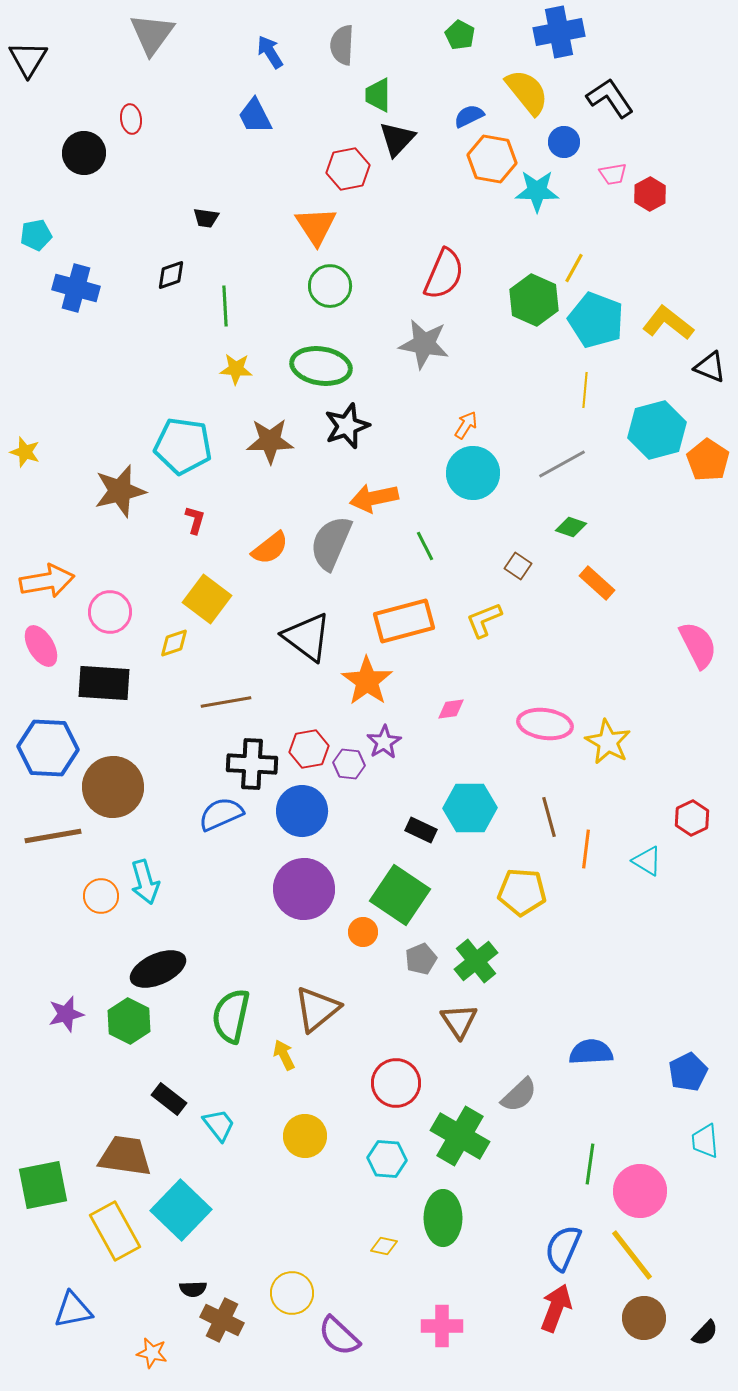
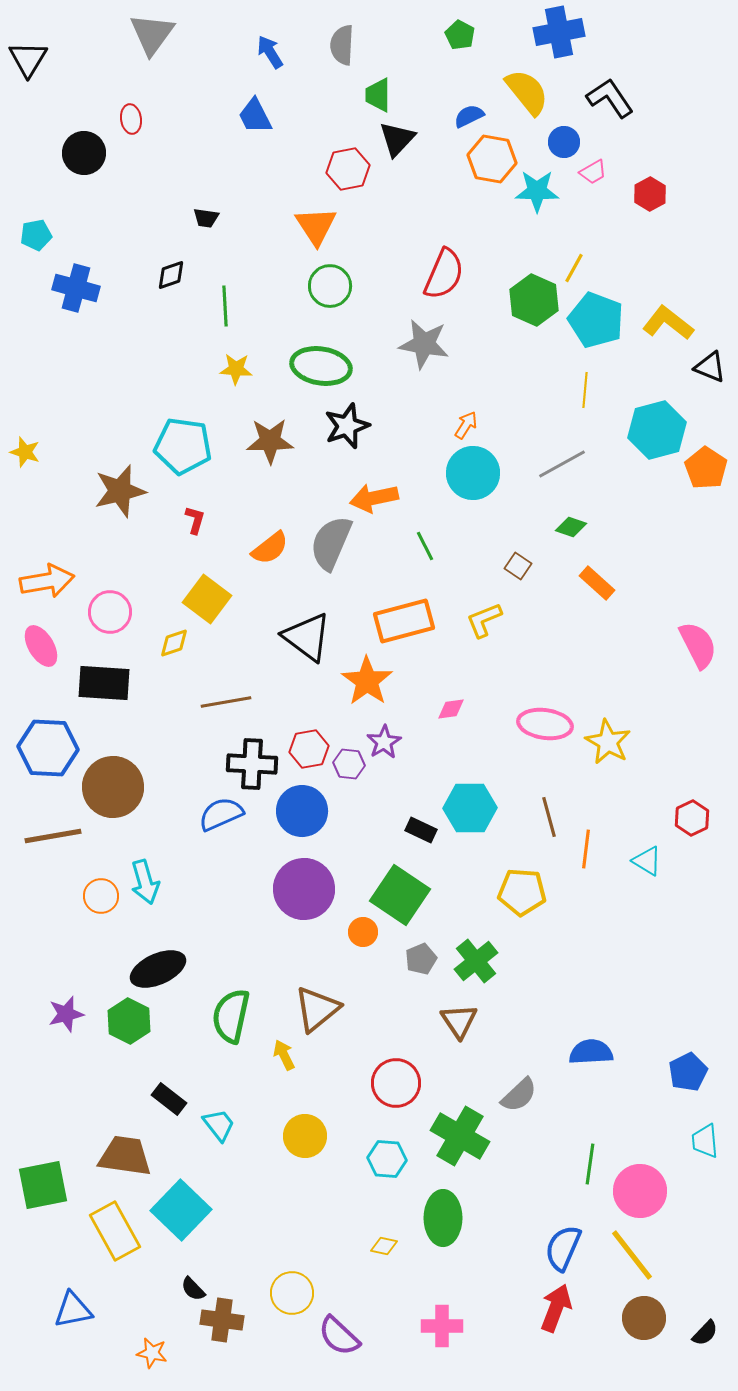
pink trapezoid at (613, 174): moved 20 px left, 2 px up; rotated 20 degrees counterclockwise
orange pentagon at (708, 460): moved 2 px left, 8 px down
black semicircle at (193, 1289): rotated 48 degrees clockwise
brown cross at (222, 1320): rotated 18 degrees counterclockwise
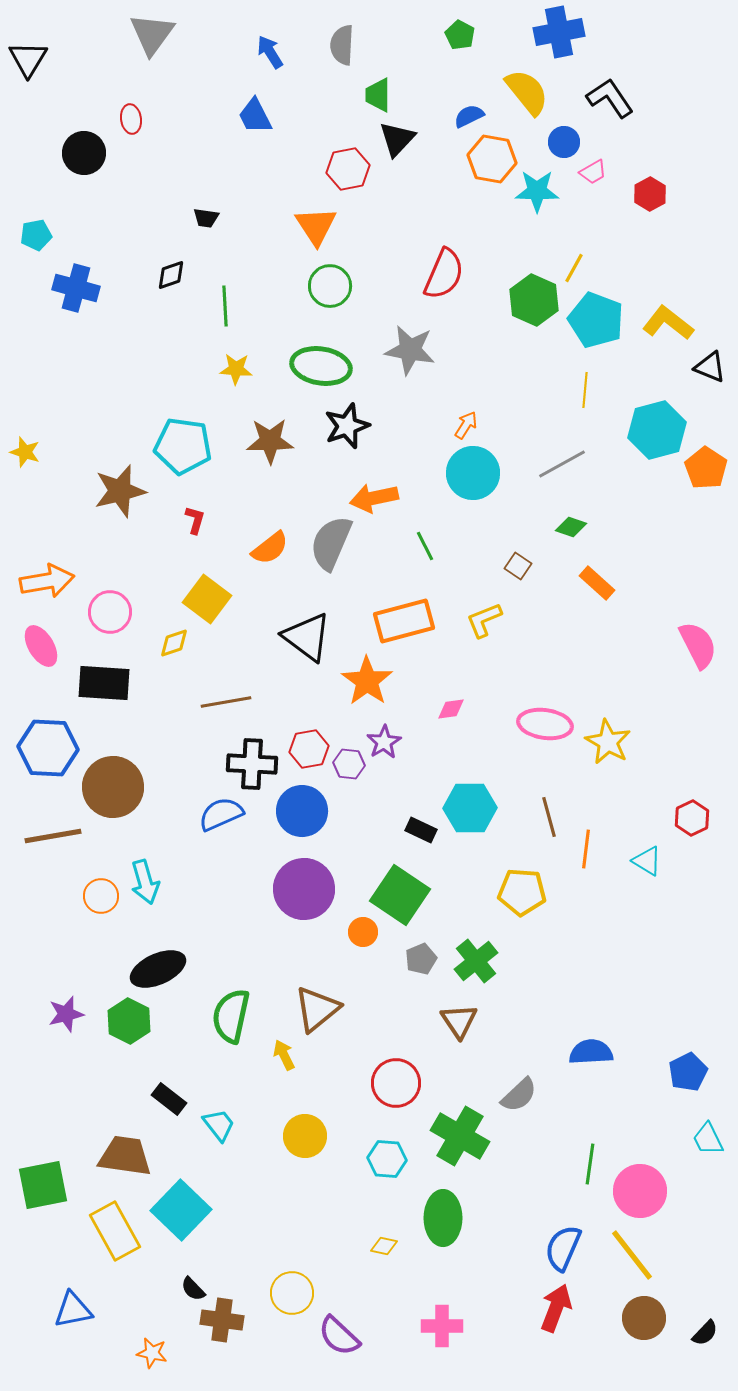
gray star at (424, 344): moved 14 px left, 6 px down
cyan trapezoid at (705, 1141): moved 3 px right, 2 px up; rotated 21 degrees counterclockwise
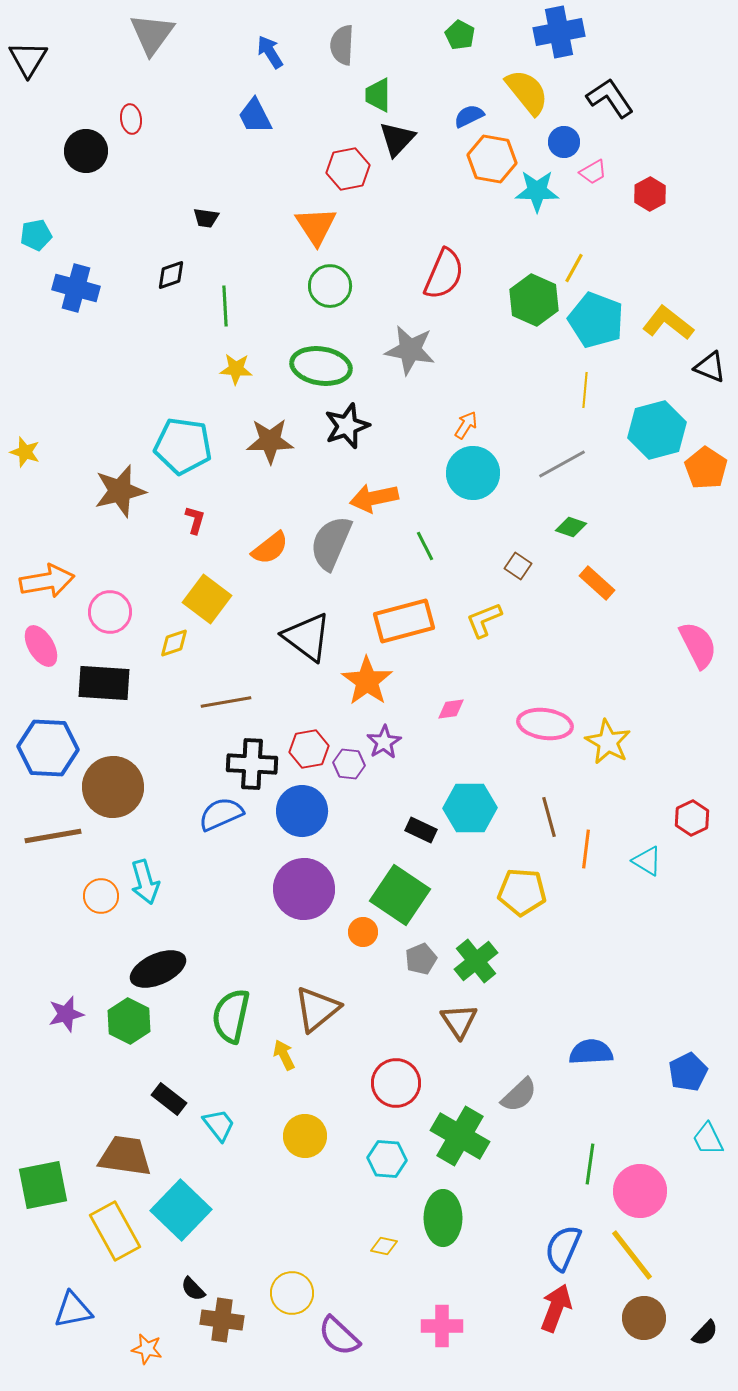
black circle at (84, 153): moved 2 px right, 2 px up
orange star at (152, 1353): moved 5 px left, 4 px up
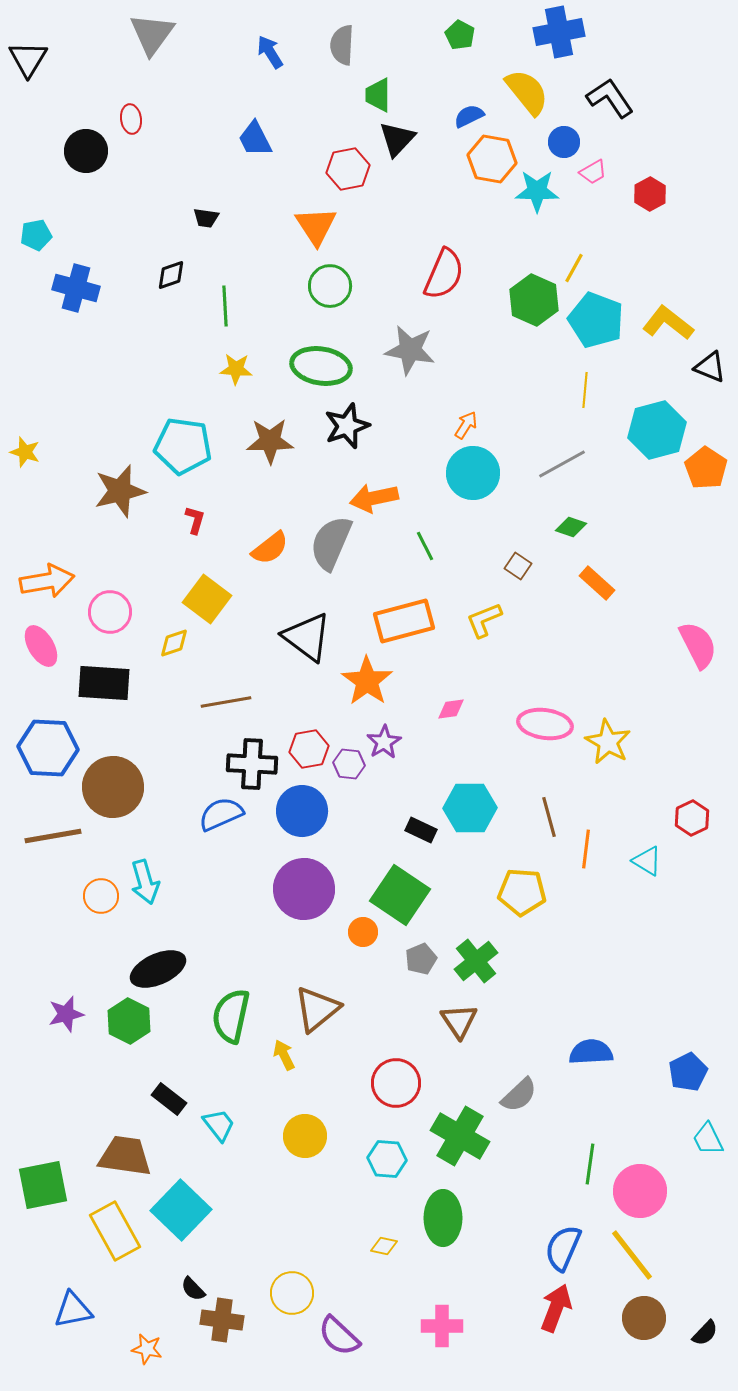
blue trapezoid at (255, 116): moved 23 px down
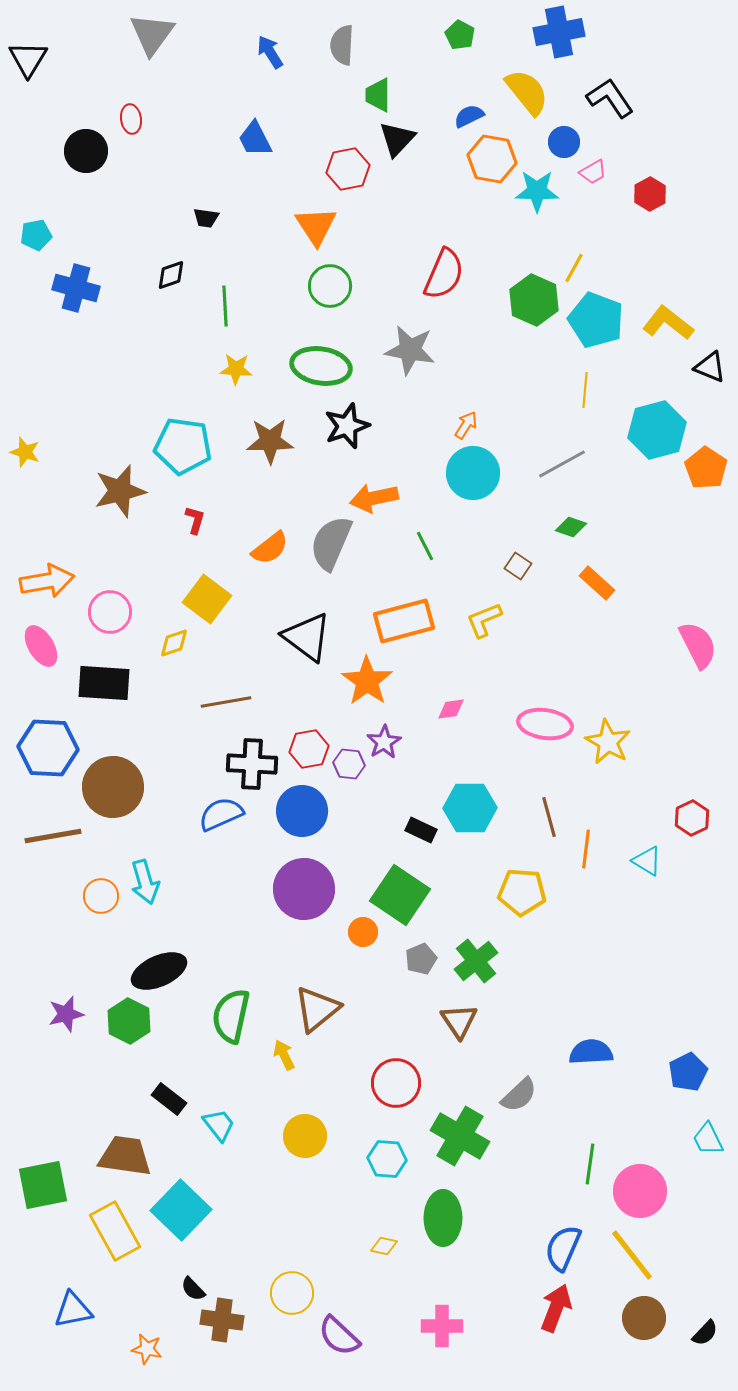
black ellipse at (158, 969): moved 1 px right, 2 px down
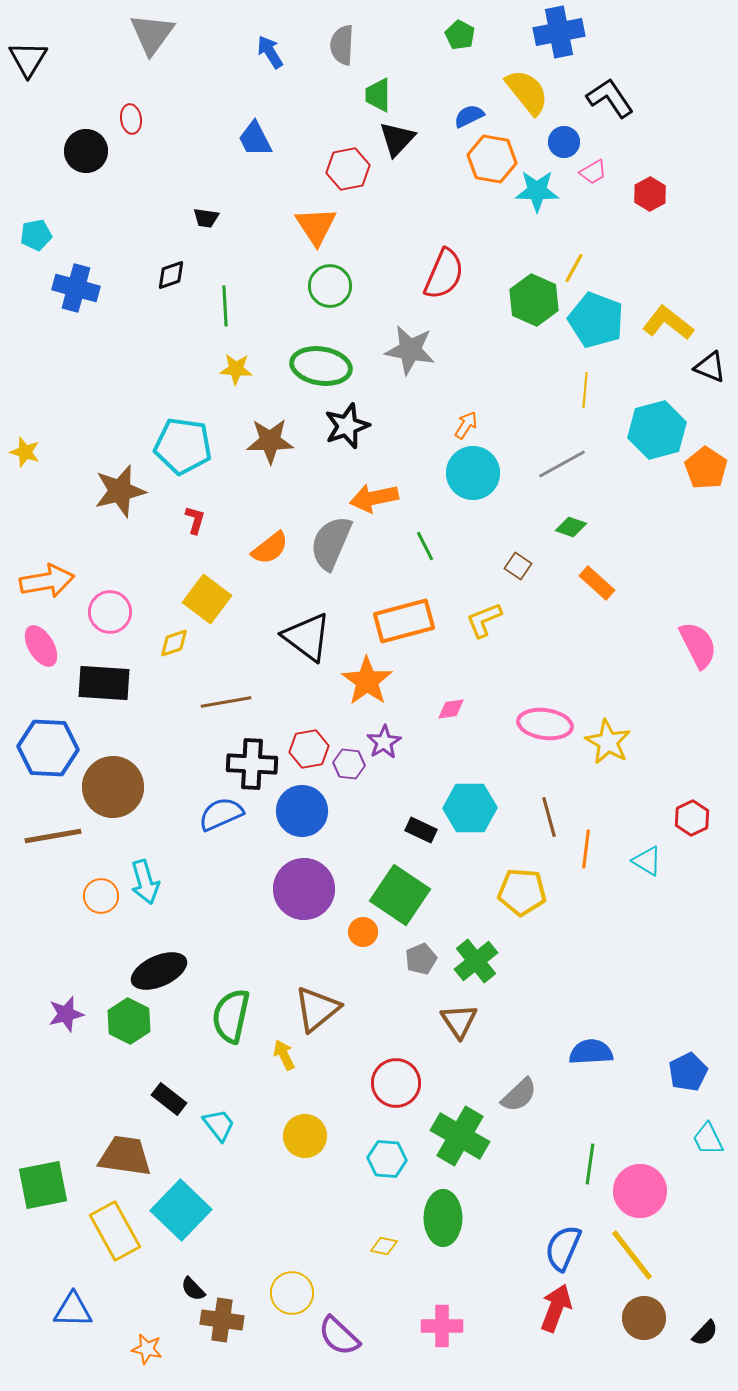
blue triangle at (73, 1310): rotated 12 degrees clockwise
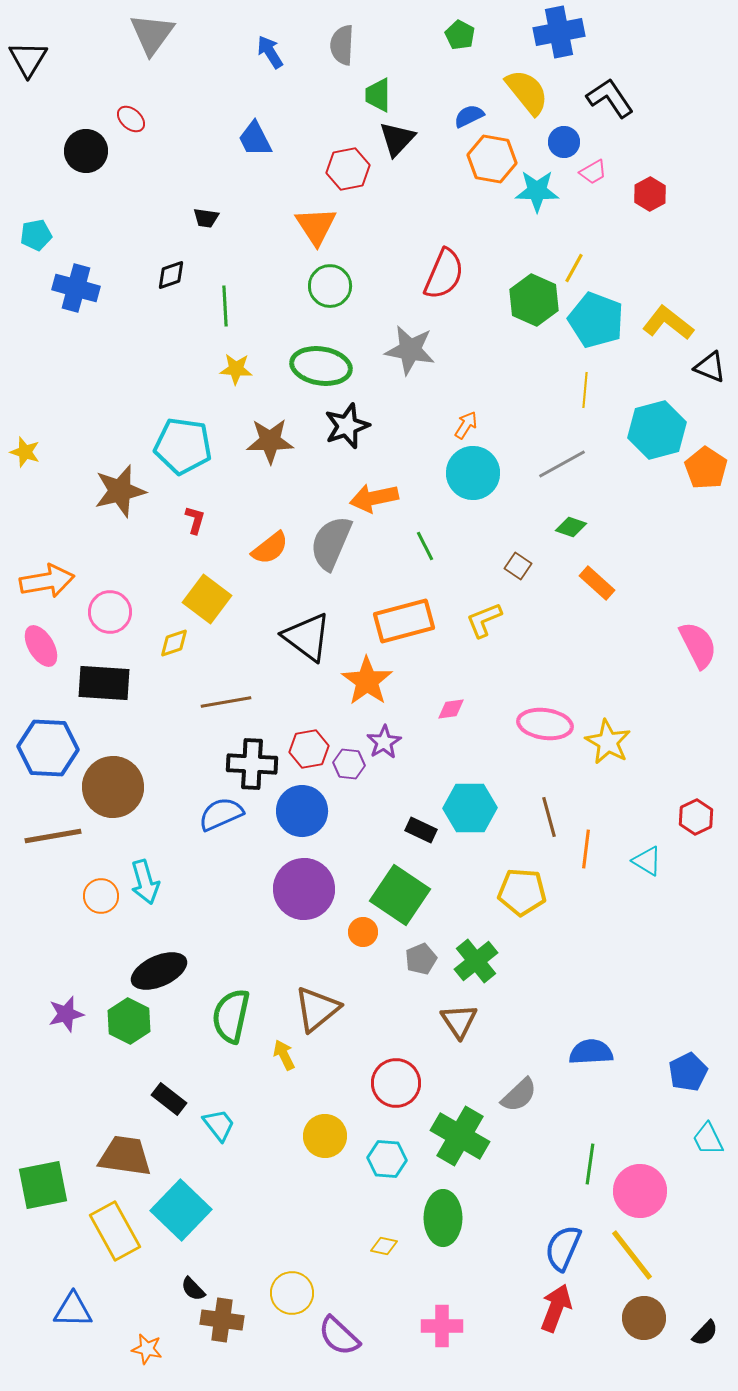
red ellipse at (131, 119): rotated 40 degrees counterclockwise
red hexagon at (692, 818): moved 4 px right, 1 px up
yellow circle at (305, 1136): moved 20 px right
